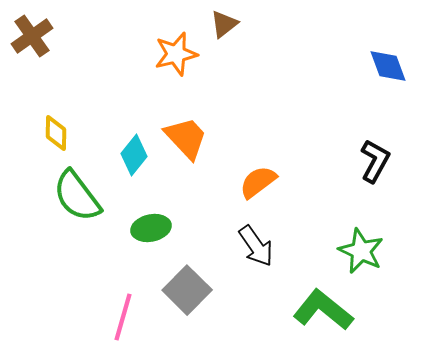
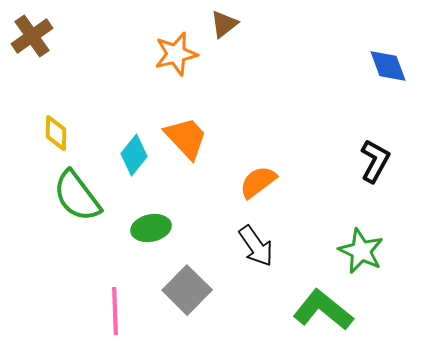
pink line: moved 8 px left, 6 px up; rotated 18 degrees counterclockwise
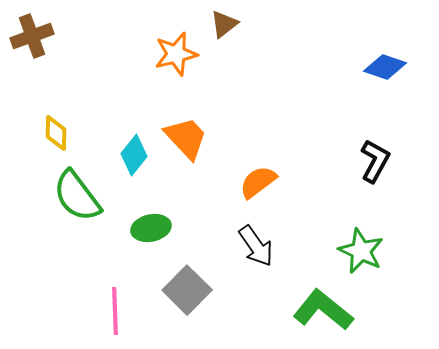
brown cross: rotated 15 degrees clockwise
blue diamond: moved 3 px left, 1 px down; rotated 51 degrees counterclockwise
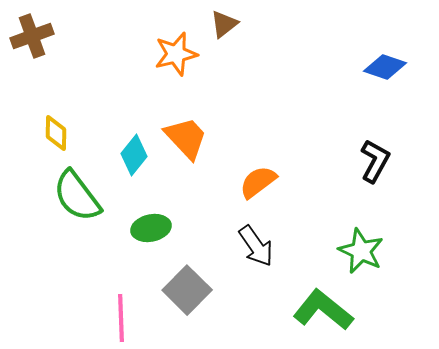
pink line: moved 6 px right, 7 px down
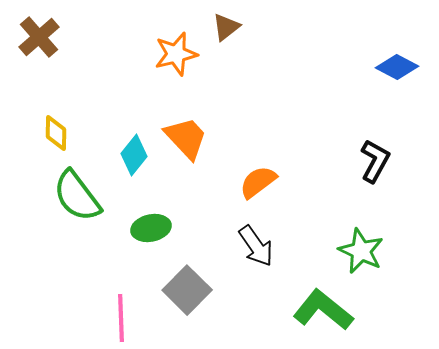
brown triangle: moved 2 px right, 3 px down
brown cross: moved 7 px right, 1 px down; rotated 21 degrees counterclockwise
blue diamond: moved 12 px right; rotated 9 degrees clockwise
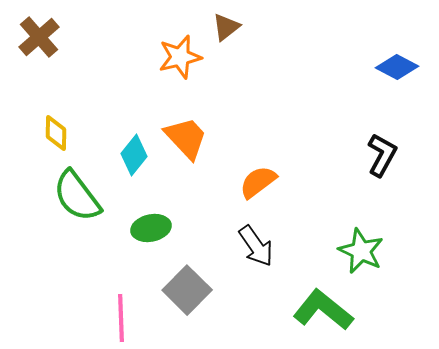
orange star: moved 4 px right, 3 px down
black L-shape: moved 7 px right, 6 px up
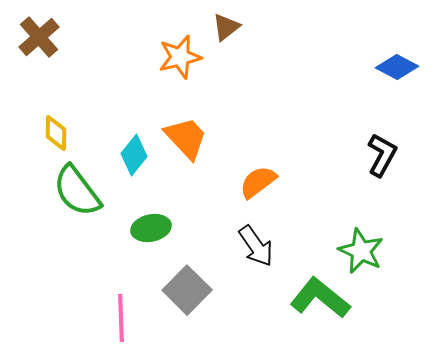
green semicircle: moved 5 px up
green L-shape: moved 3 px left, 12 px up
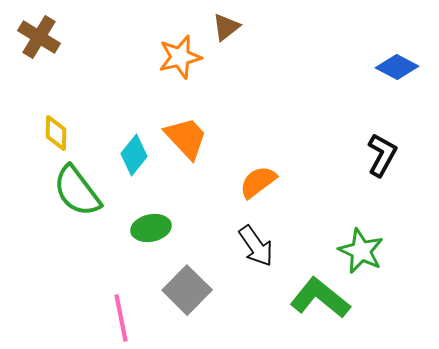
brown cross: rotated 18 degrees counterclockwise
pink line: rotated 9 degrees counterclockwise
